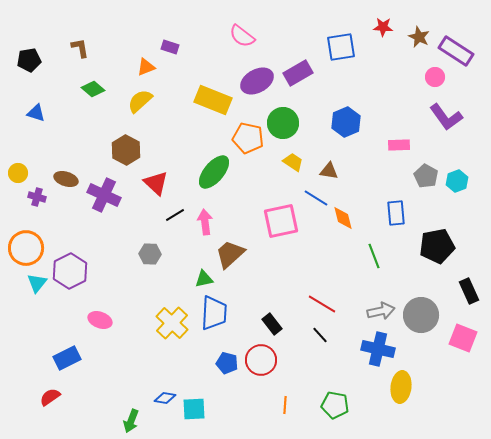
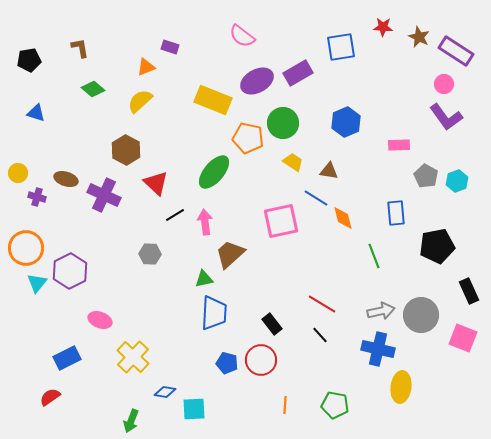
pink circle at (435, 77): moved 9 px right, 7 px down
yellow cross at (172, 323): moved 39 px left, 34 px down
blue diamond at (165, 398): moved 6 px up
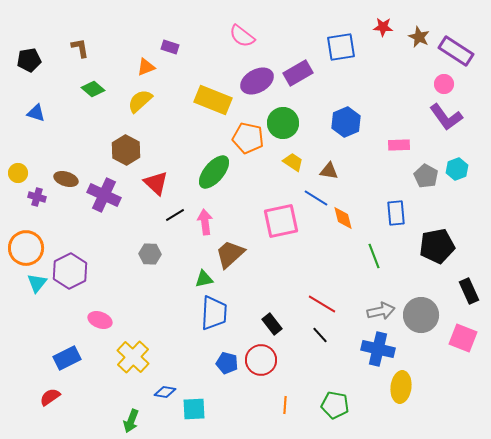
cyan hexagon at (457, 181): moved 12 px up
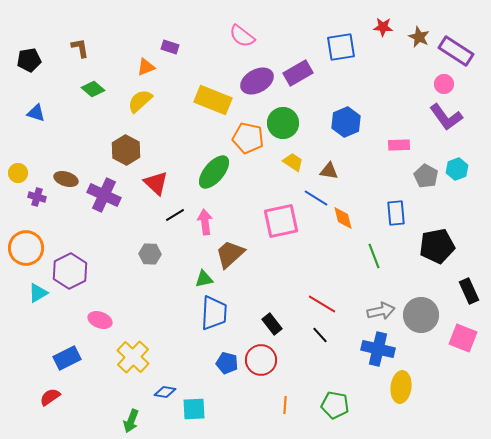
cyan triangle at (37, 283): moved 1 px right, 10 px down; rotated 20 degrees clockwise
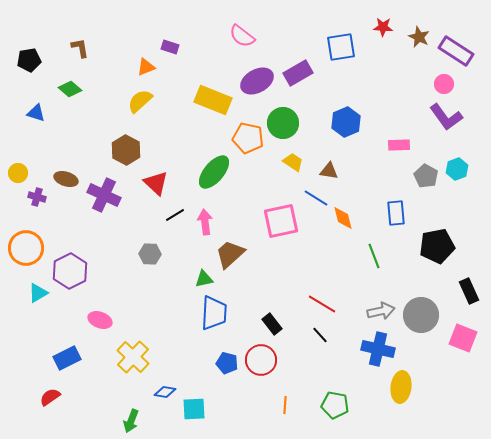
green diamond at (93, 89): moved 23 px left
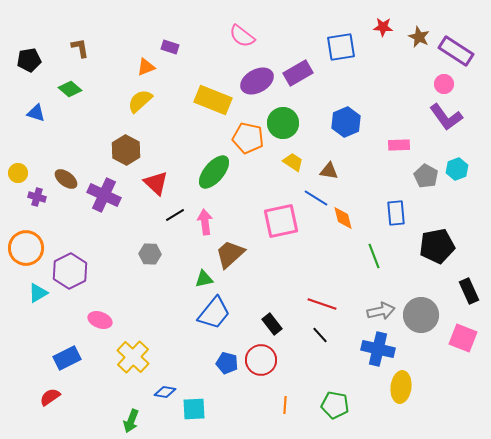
brown ellipse at (66, 179): rotated 20 degrees clockwise
red line at (322, 304): rotated 12 degrees counterclockwise
blue trapezoid at (214, 313): rotated 36 degrees clockwise
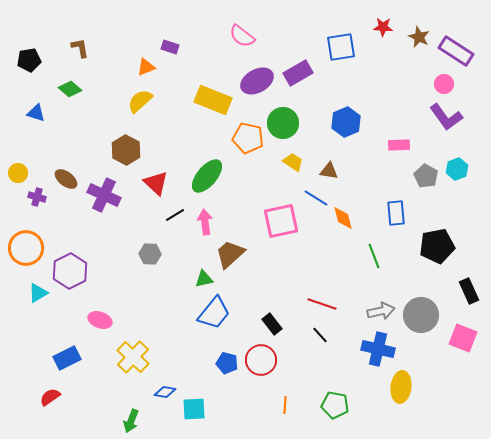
green ellipse at (214, 172): moved 7 px left, 4 px down
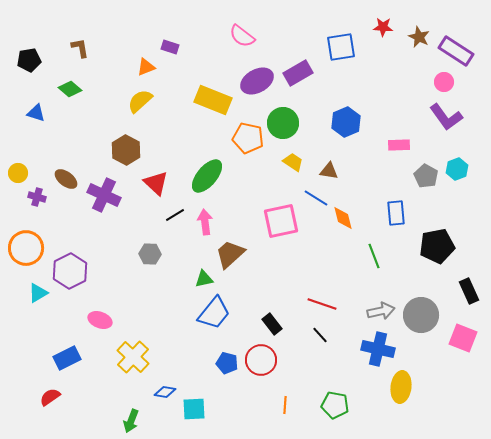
pink circle at (444, 84): moved 2 px up
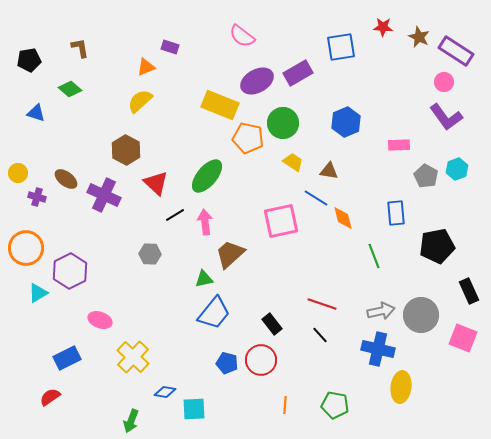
yellow rectangle at (213, 100): moved 7 px right, 5 px down
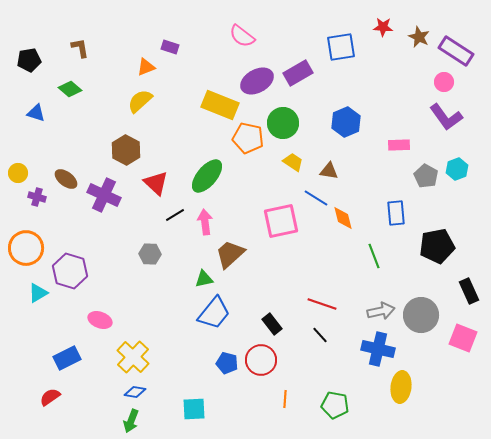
purple hexagon at (70, 271): rotated 16 degrees counterclockwise
blue diamond at (165, 392): moved 30 px left
orange line at (285, 405): moved 6 px up
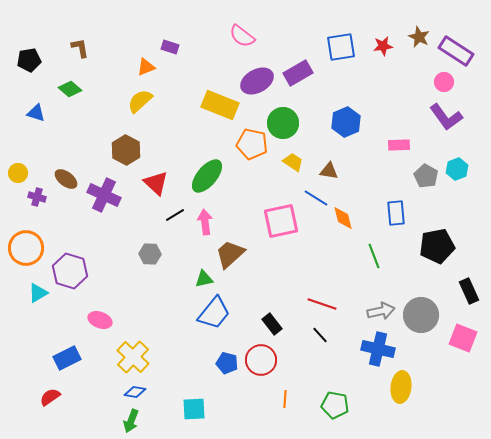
red star at (383, 27): moved 19 px down; rotated 12 degrees counterclockwise
orange pentagon at (248, 138): moved 4 px right, 6 px down
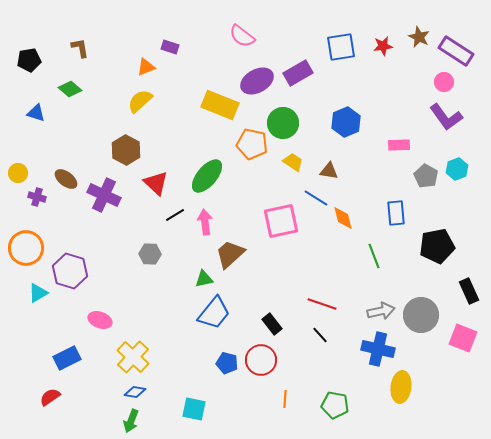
cyan square at (194, 409): rotated 15 degrees clockwise
